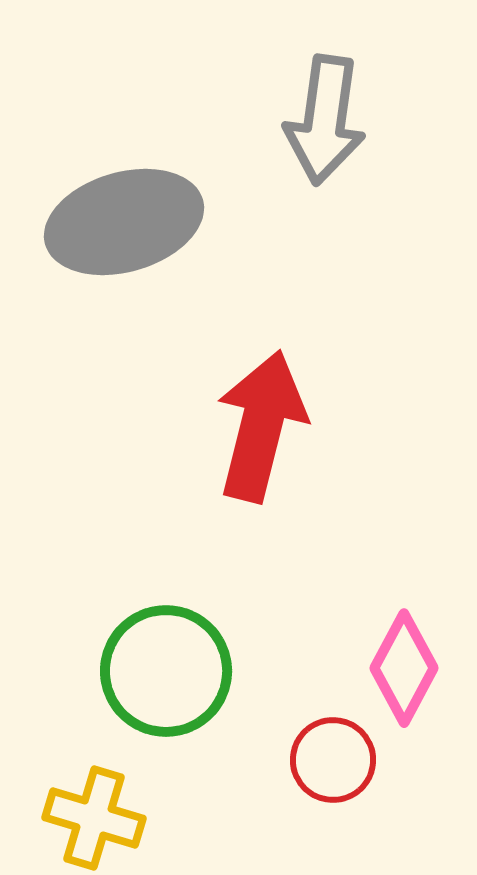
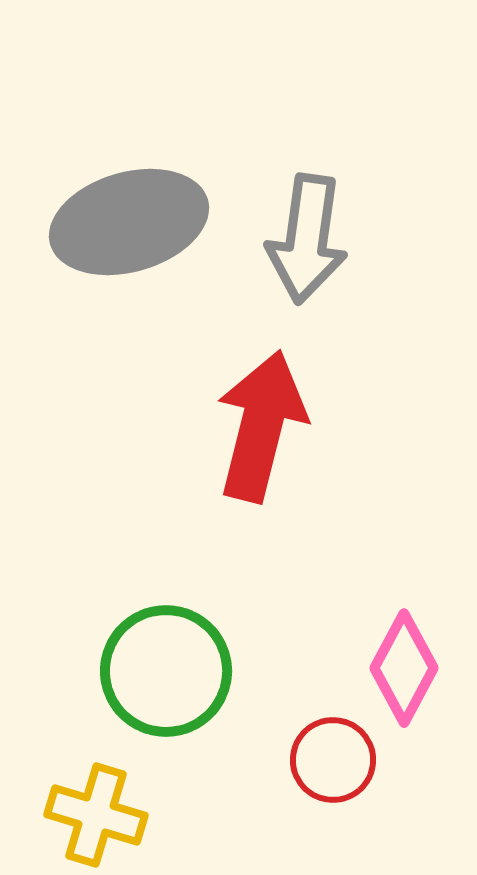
gray arrow: moved 18 px left, 119 px down
gray ellipse: moved 5 px right
yellow cross: moved 2 px right, 3 px up
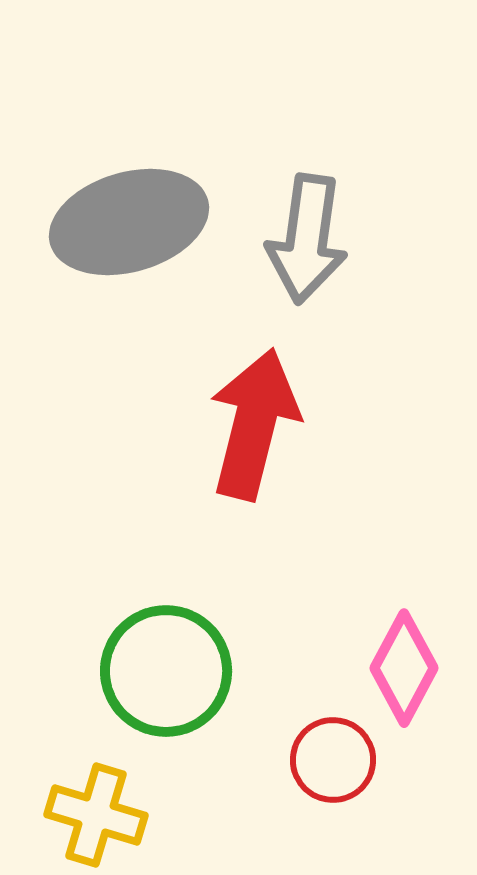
red arrow: moved 7 px left, 2 px up
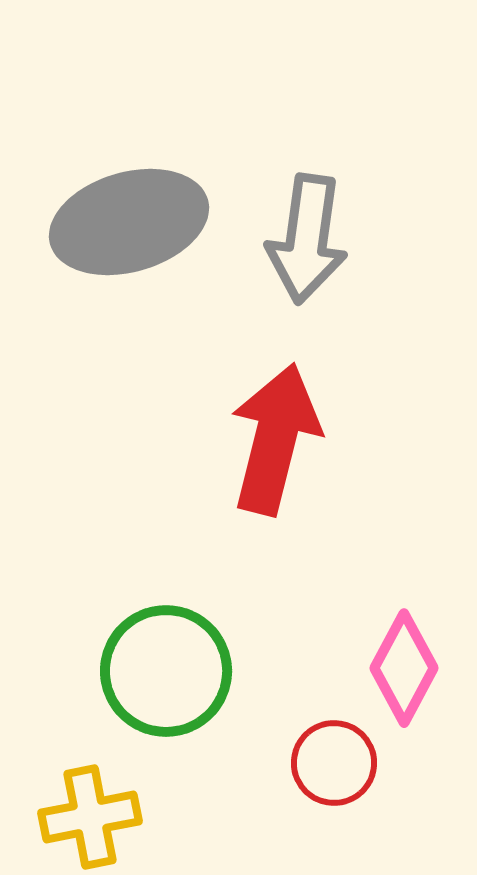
red arrow: moved 21 px right, 15 px down
red circle: moved 1 px right, 3 px down
yellow cross: moved 6 px left, 2 px down; rotated 28 degrees counterclockwise
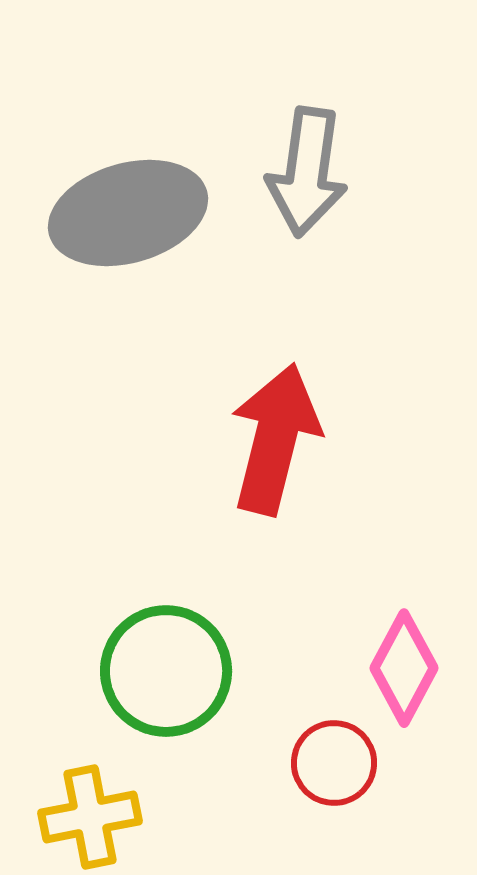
gray ellipse: moved 1 px left, 9 px up
gray arrow: moved 67 px up
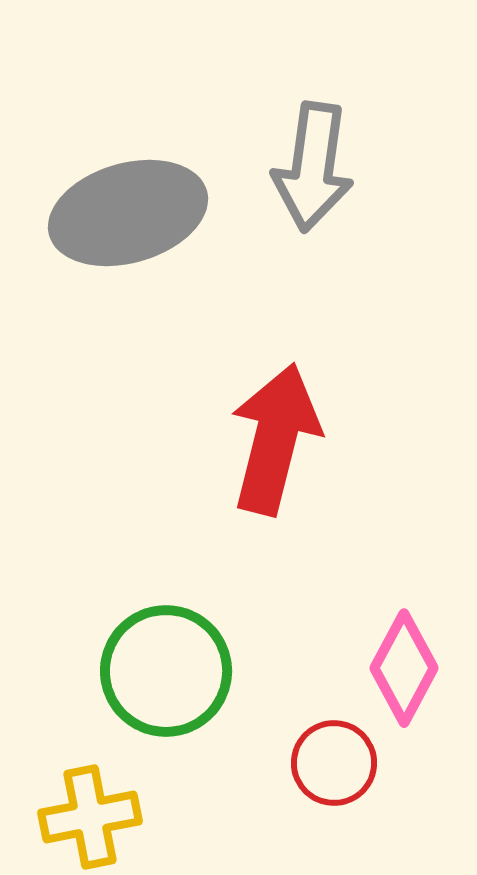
gray arrow: moved 6 px right, 5 px up
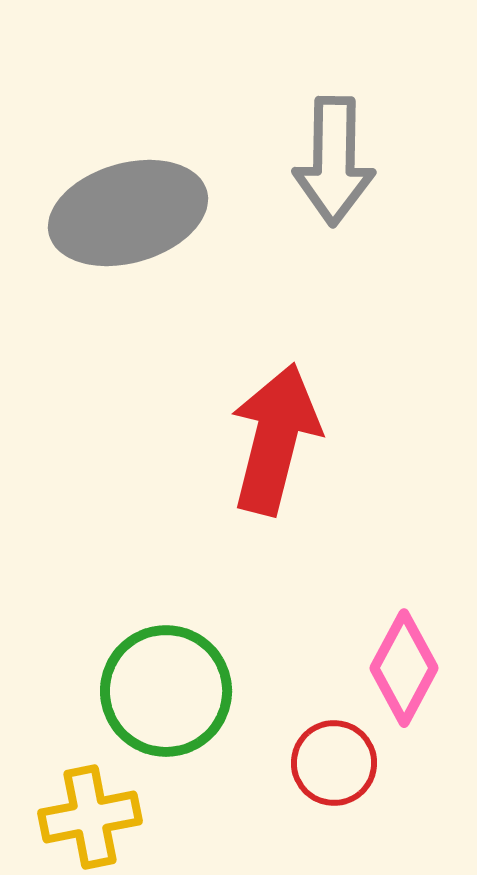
gray arrow: moved 21 px right, 6 px up; rotated 7 degrees counterclockwise
green circle: moved 20 px down
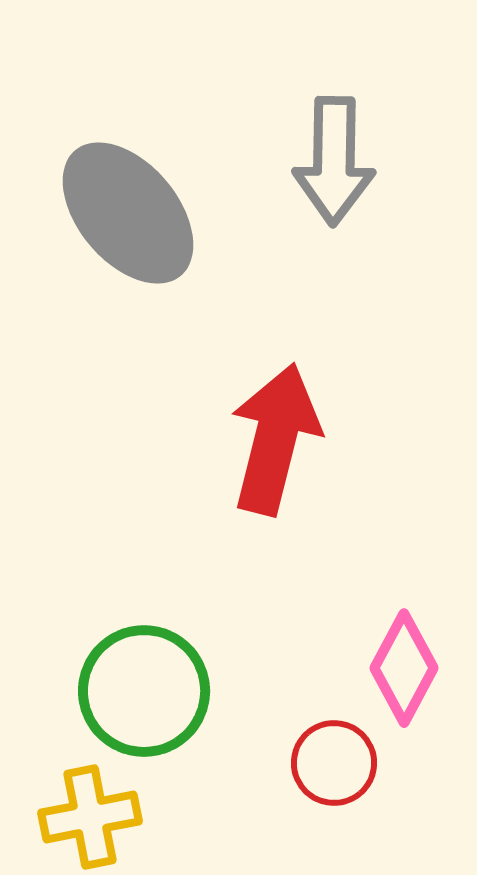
gray ellipse: rotated 66 degrees clockwise
green circle: moved 22 px left
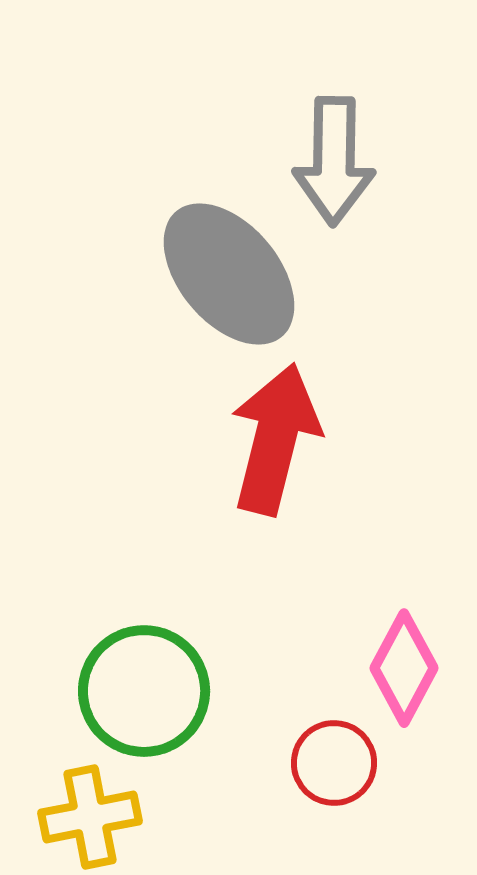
gray ellipse: moved 101 px right, 61 px down
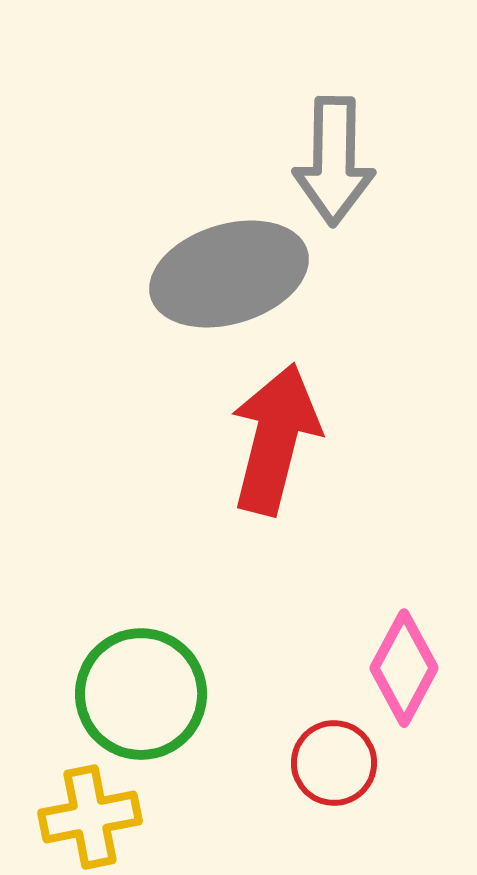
gray ellipse: rotated 67 degrees counterclockwise
green circle: moved 3 px left, 3 px down
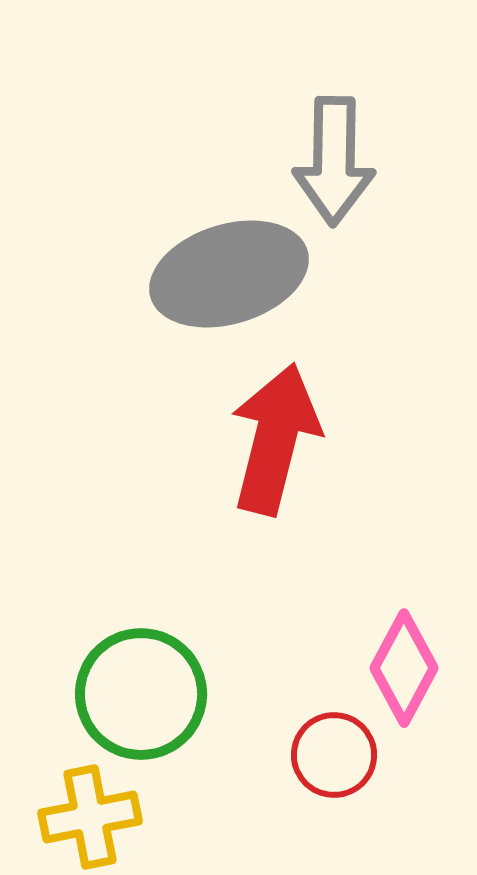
red circle: moved 8 px up
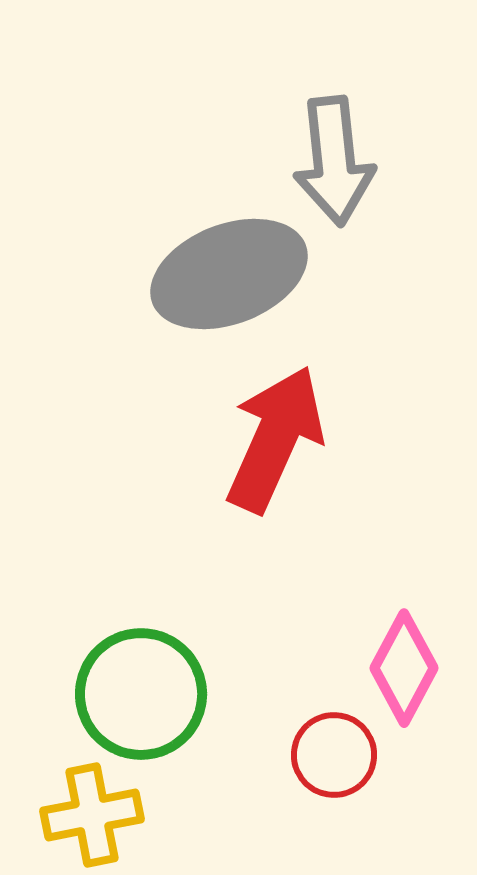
gray arrow: rotated 7 degrees counterclockwise
gray ellipse: rotated 4 degrees counterclockwise
red arrow: rotated 10 degrees clockwise
yellow cross: moved 2 px right, 2 px up
